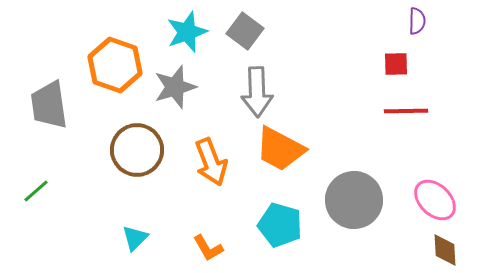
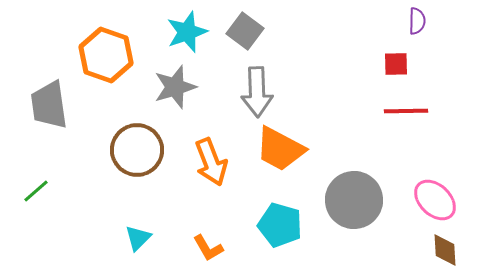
orange hexagon: moved 9 px left, 10 px up
cyan triangle: moved 3 px right
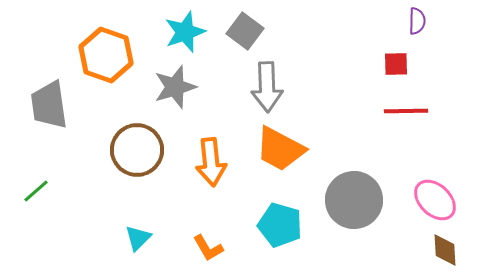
cyan star: moved 2 px left
gray arrow: moved 10 px right, 5 px up
orange arrow: rotated 15 degrees clockwise
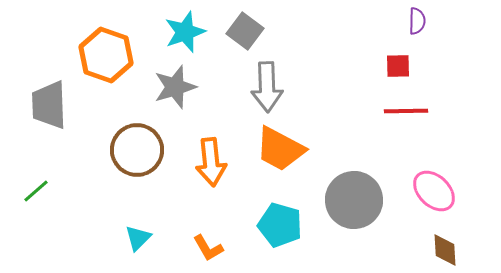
red square: moved 2 px right, 2 px down
gray trapezoid: rotated 6 degrees clockwise
pink ellipse: moved 1 px left, 9 px up
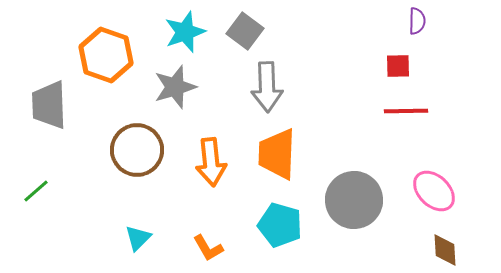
orange trapezoid: moved 3 px left, 5 px down; rotated 64 degrees clockwise
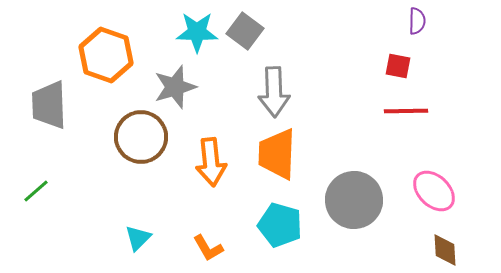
cyan star: moved 12 px right; rotated 21 degrees clockwise
red square: rotated 12 degrees clockwise
gray arrow: moved 7 px right, 5 px down
brown circle: moved 4 px right, 13 px up
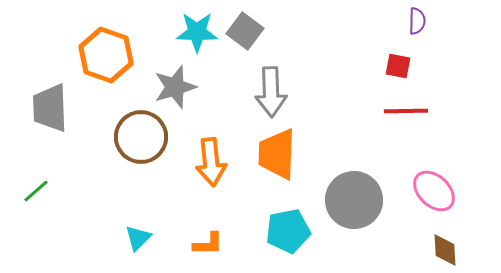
gray arrow: moved 3 px left
gray trapezoid: moved 1 px right, 3 px down
cyan pentagon: moved 8 px right, 6 px down; rotated 27 degrees counterclockwise
orange L-shape: moved 4 px up; rotated 60 degrees counterclockwise
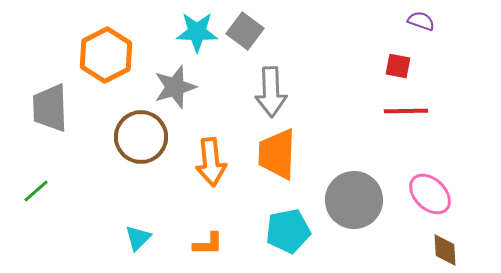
purple semicircle: moved 4 px right; rotated 72 degrees counterclockwise
orange hexagon: rotated 14 degrees clockwise
pink ellipse: moved 4 px left, 3 px down
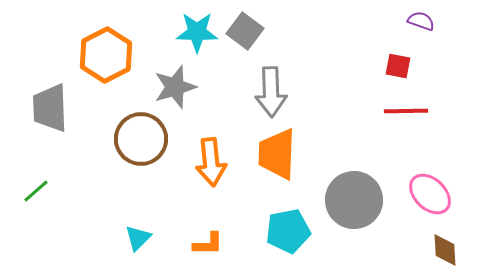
brown circle: moved 2 px down
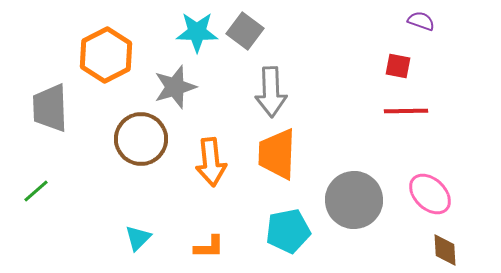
orange L-shape: moved 1 px right, 3 px down
